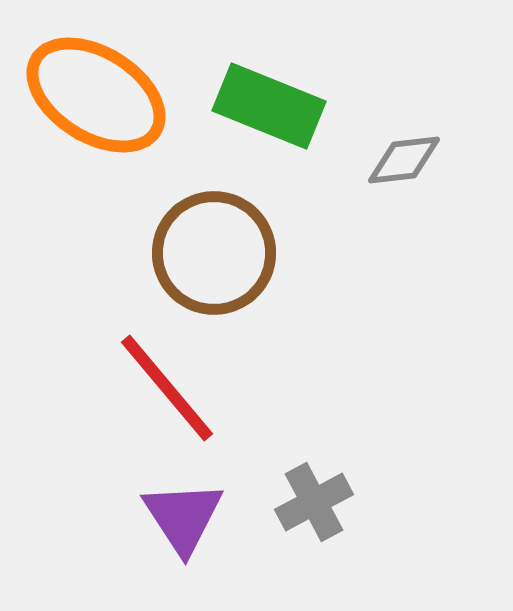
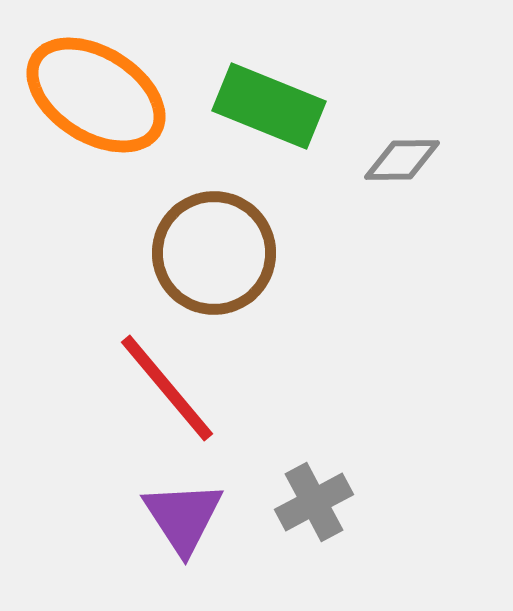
gray diamond: moved 2 px left; rotated 6 degrees clockwise
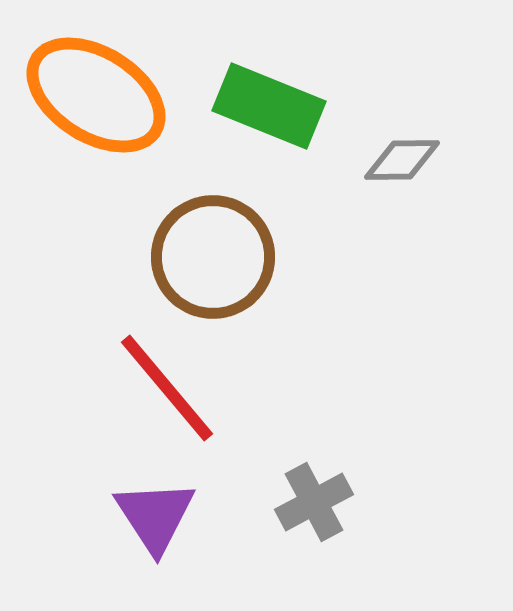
brown circle: moved 1 px left, 4 px down
purple triangle: moved 28 px left, 1 px up
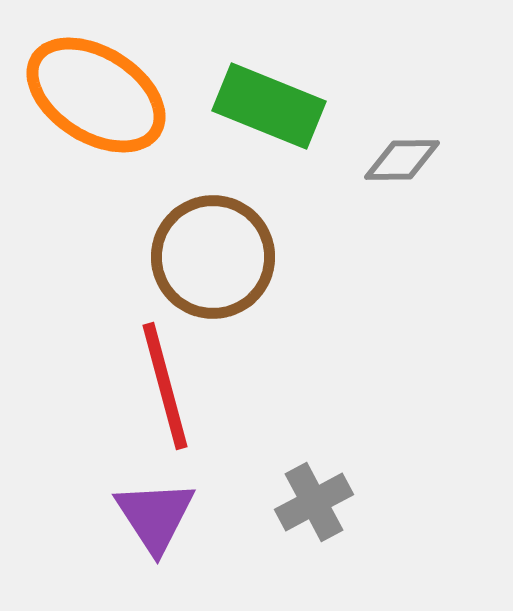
red line: moved 2 px left, 2 px up; rotated 25 degrees clockwise
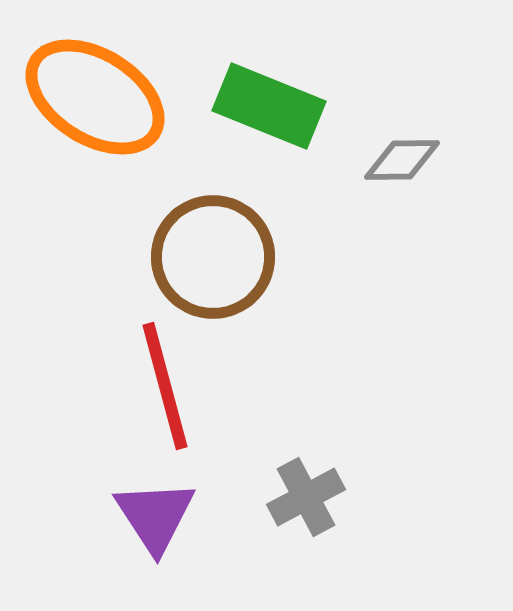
orange ellipse: moved 1 px left, 2 px down
gray cross: moved 8 px left, 5 px up
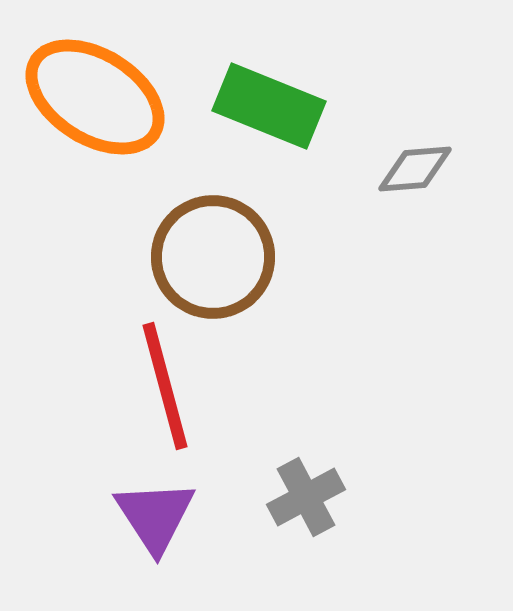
gray diamond: moved 13 px right, 9 px down; rotated 4 degrees counterclockwise
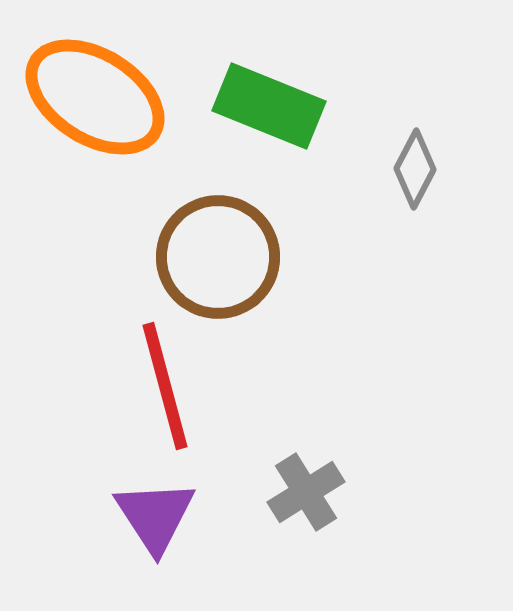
gray diamond: rotated 58 degrees counterclockwise
brown circle: moved 5 px right
gray cross: moved 5 px up; rotated 4 degrees counterclockwise
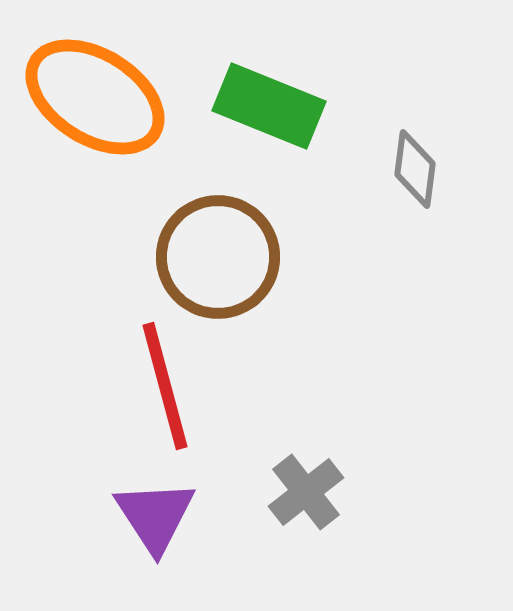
gray diamond: rotated 20 degrees counterclockwise
gray cross: rotated 6 degrees counterclockwise
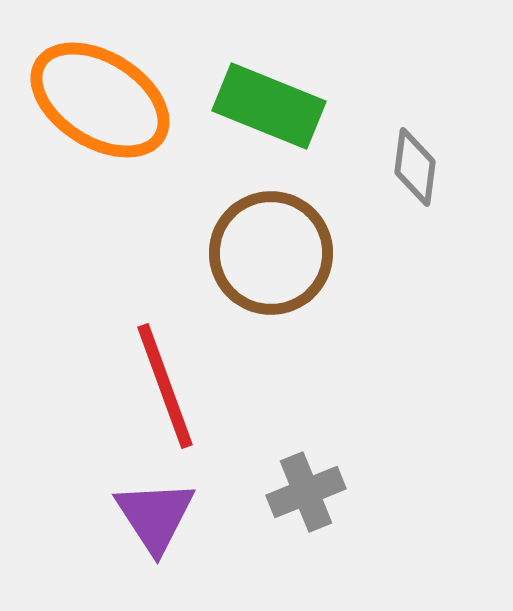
orange ellipse: moved 5 px right, 3 px down
gray diamond: moved 2 px up
brown circle: moved 53 px right, 4 px up
red line: rotated 5 degrees counterclockwise
gray cross: rotated 16 degrees clockwise
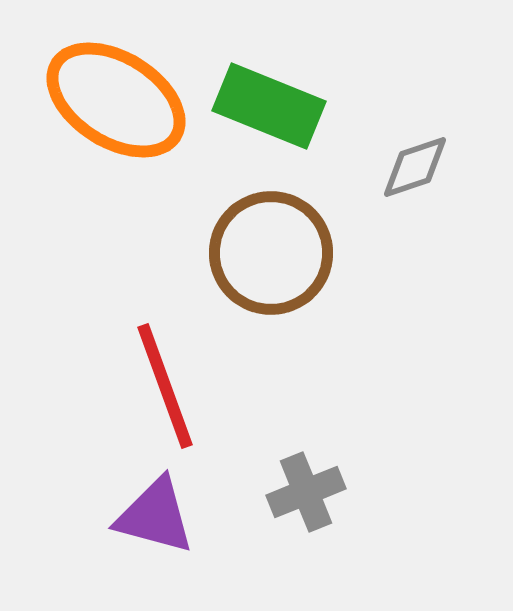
orange ellipse: moved 16 px right
gray diamond: rotated 64 degrees clockwise
purple triangle: rotated 42 degrees counterclockwise
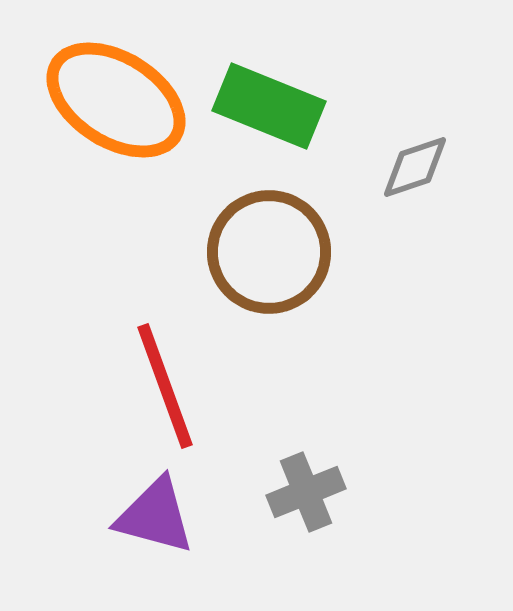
brown circle: moved 2 px left, 1 px up
